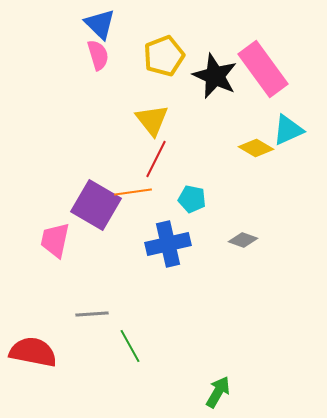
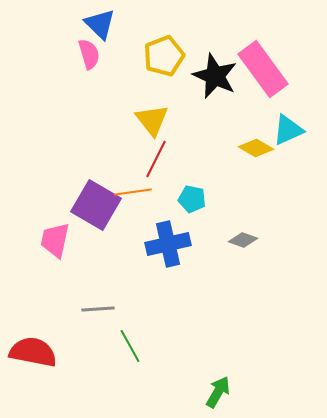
pink semicircle: moved 9 px left, 1 px up
gray line: moved 6 px right, 5 px up
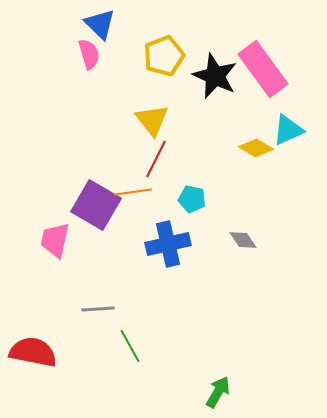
gray diamond: rotated 36 degrees clockwise
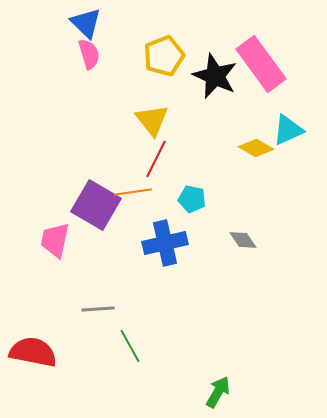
blue triangle: moved 14 px left, 1 px up
pink rectangle: moved 2 px left, 5 px up
blue cross: moved 3 px left, 1 px up
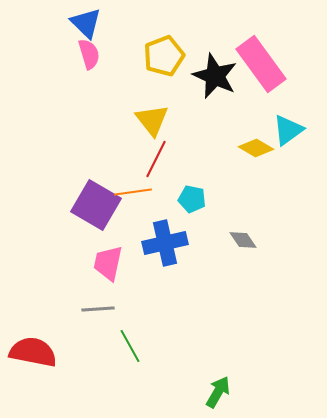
cyan triangle: rotated 12 degrees counterclockwise
pink trapezoid: moved 53 px right, 23 px down
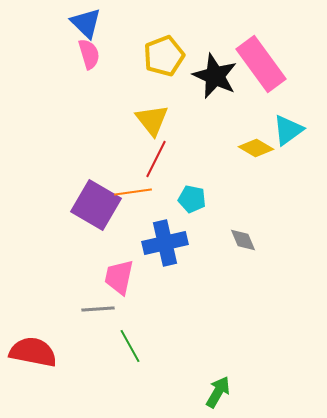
gray diamond: rotated 12 degrees clockwise
pink trapezoid: moved 11 px right, 14 px down
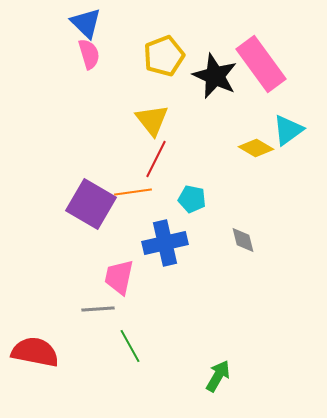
purple square: moved 5 px left, 1 px up
gray diamond: rotated 8 degrees clockwise
red semicircle: moved 2 px right
green arrow: moved 16 px up
